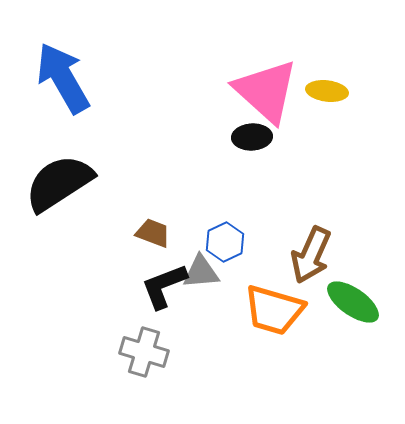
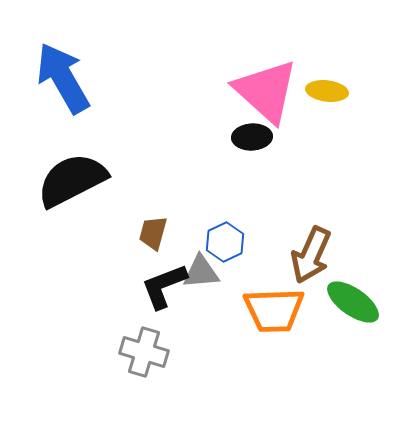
black semicircle: moved 13 px right, 3 px up; rotated 6 degrees clockwise
brown trapezoid: rotated 96 degrees counterclockwise
orange trapezoid: rotated 18 degrees counterclockwise
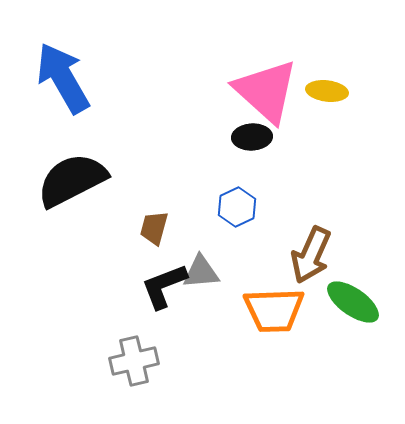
brown trapezoid: moved 1 px right, 5 px up
blue hexagon: moved 12 px right, 35 px up
gray cross: moved 10 px left, 9 px down; rotated 30 degrees counterclockwise
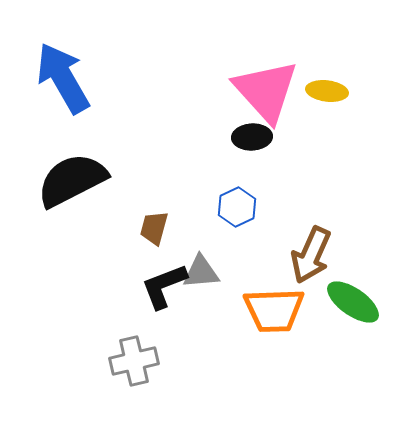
pink triangle: rotated 6 degrees clockwise
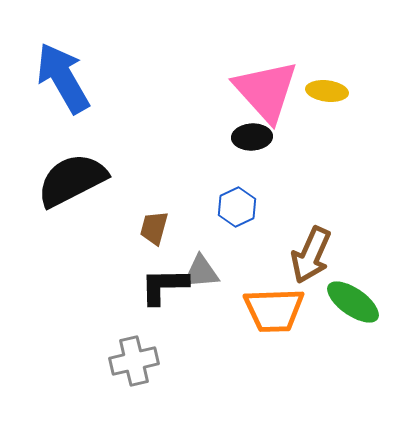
black L-shape: rotated 20 degrees clockwise
